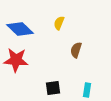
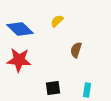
yellow semicircle: moved 2 px left, 2 px up; rotated 24 degrees clockwise
red star: moved 3 px right
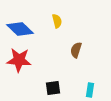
yellow semicircle: rotated 120 degrees clockwise
cyan rectangle: moved 3 px right
